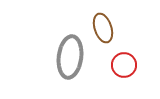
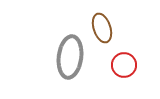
brown ellipse: moved 1 px left
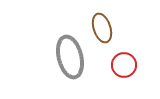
gray ellipse: rotated 21 degrees counterclockwise
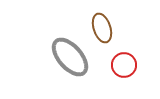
gray ellipse: rotated 27 degrees counterclockwise
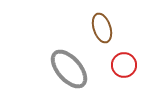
gray ellipse: moved 1 px left, 12 px down
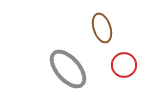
gray ellipse: moved 1 px left
